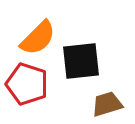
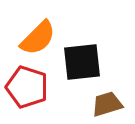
black square: moved 1 px right, 1 px down
red pentagon: moved 3 px down
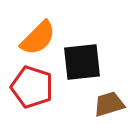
red pentagon: moved 5 px right
brown trapezoid: moved 2 px right
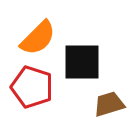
black square: rotated 6 degrees clockwise
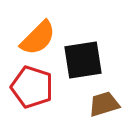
black square: moved 1 px right, 2 px up; rotated 9 degrees counterclockwise
brown trapezoid: moved 5 px left
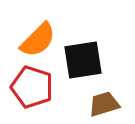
orange semicircle: moved 2 px down
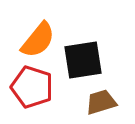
orange semicircle: rotated 6 degrees counterclockwise
brown trapezoid: moved 3 px left, 2 px up
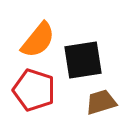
red pentagon: moved 2 px right, 3 px down
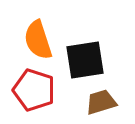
orange semicircle: rotated 123 degrees clockwise
black square: moved 2 px right
